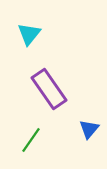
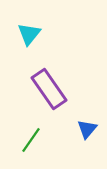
blue triangle: moved 2 px left
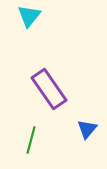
cyan triangle: moved 18 px up
green line: rotated 20 degrees counterclockwise
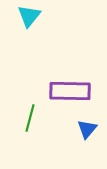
purple rectangle: moved 21 px right, 2 px down; rotated 54 degrees counterclockwise
green line: moved 1 px left, 22 px up
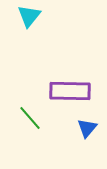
green line: rotated 56 degrees counterclockwise
blue triangle: moved 1 px up
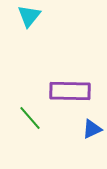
blue triangle: moved 5 px right, 1 px down; rotated 25 degrees clockwise
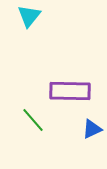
green line: moved 3 px right, 2 px down
